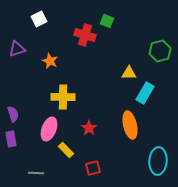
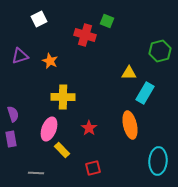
purple triangle: moved 3 px right, 7 px down
yellow rectangle: moved 4 px left
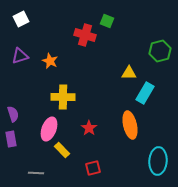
white square: moved 18 px left
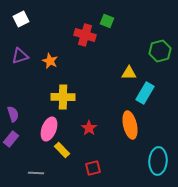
purple rectangle: rotated 49 degrees clockwise
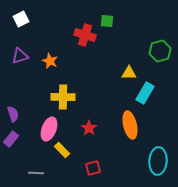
green square: rotated 16 degrees counterclockwise
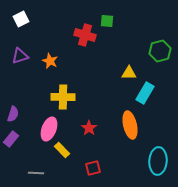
purple semicircle: rotated 35 degrees clockwise
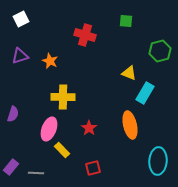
green square: moved 19 px right
yellow triangle: rotated 21 degrees clockwise
purple rectangle: moved 28 px down
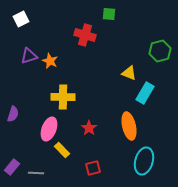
green square: moved 17 px left, 7 px up
purple triangle: moved 9 px right
orange ellipse: moved 1 px left, 1 px down
cyan ellipse: moved 14 px left; rotated 12 degrees clockwise
purple rectangle: moved 1 px right
